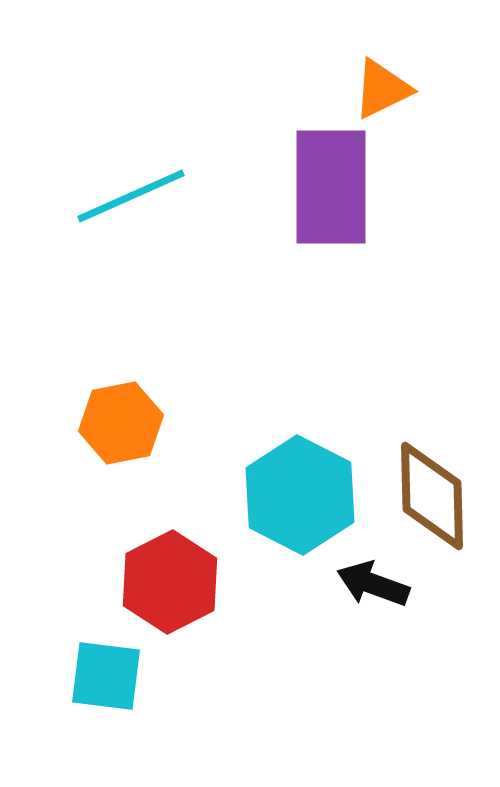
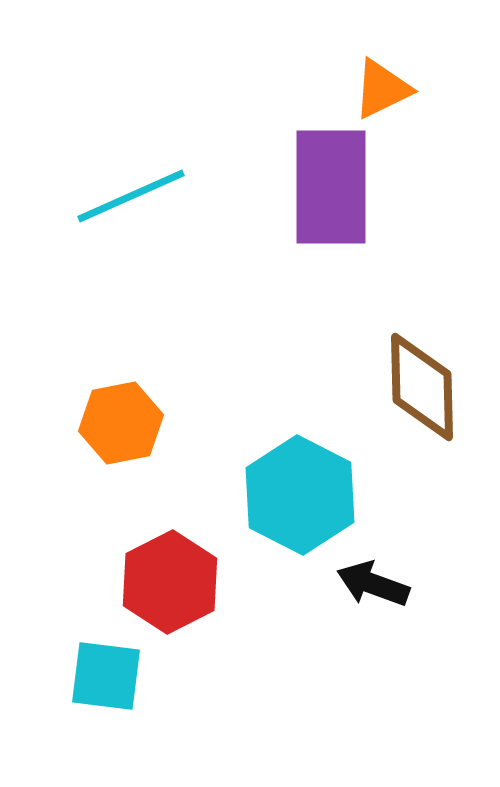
brown diamond: moved 10 px left, 109 px up
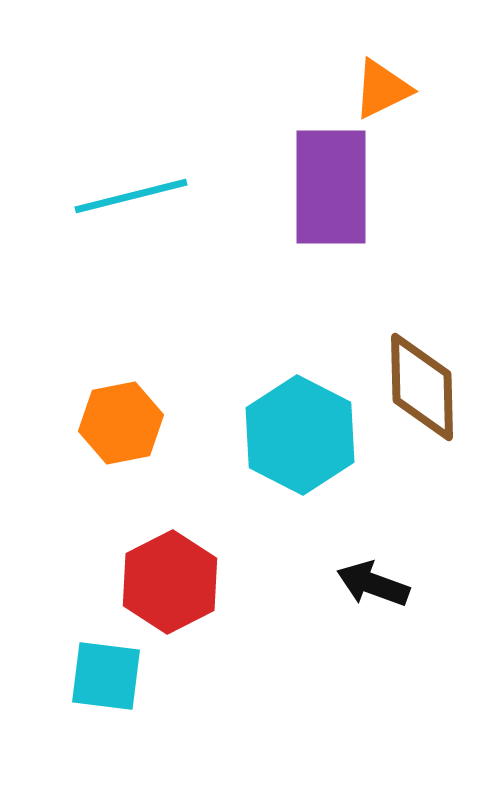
cyan line: rotated 10 degrees clockwise
cyan hexagon: moved 60 px up
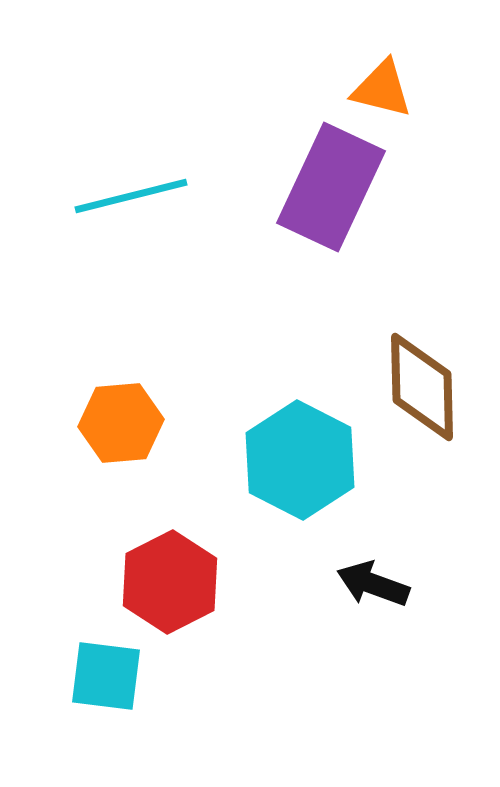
orange triangle: rotated 40 degrees clockwise
purple rectangle: rotated 25 degrees clockwise
orange hexagon: rotated 6 degrees clockwise
cyan hexagon: moved 25 px down
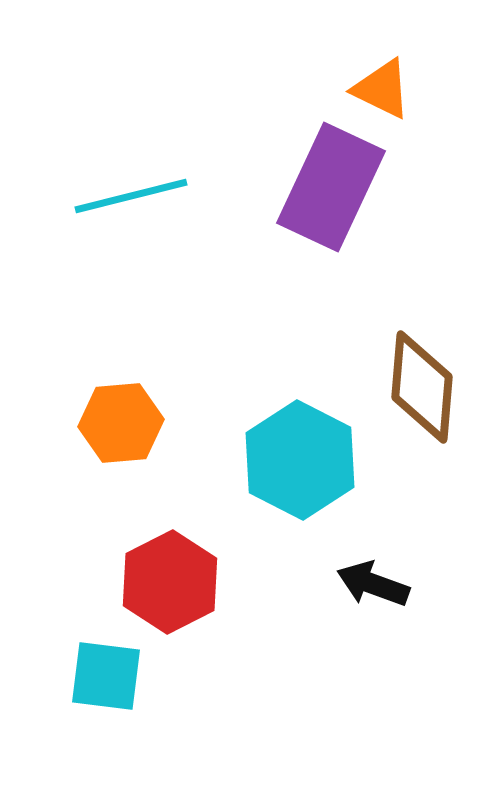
orange triangle: rotated 12 degrees clockwise
brown diamond: rotated 6 degrees clockwise
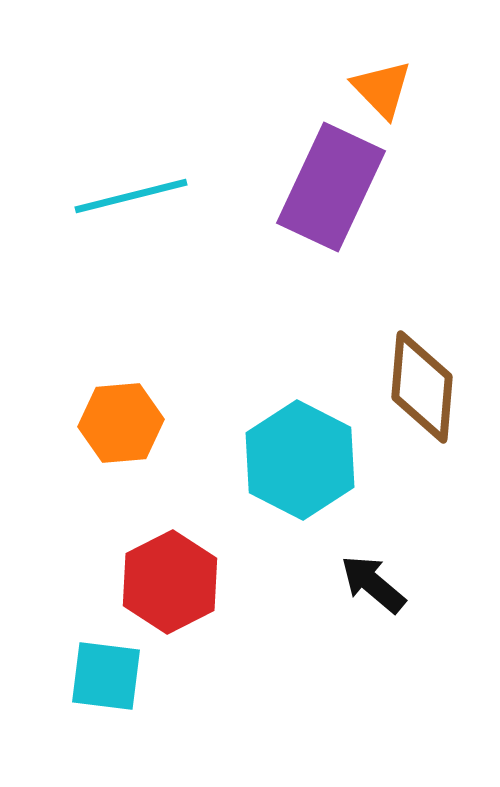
orange triangle: rotated 20 degrees clockwise
black arrow: rotated 20 degrees clockwise
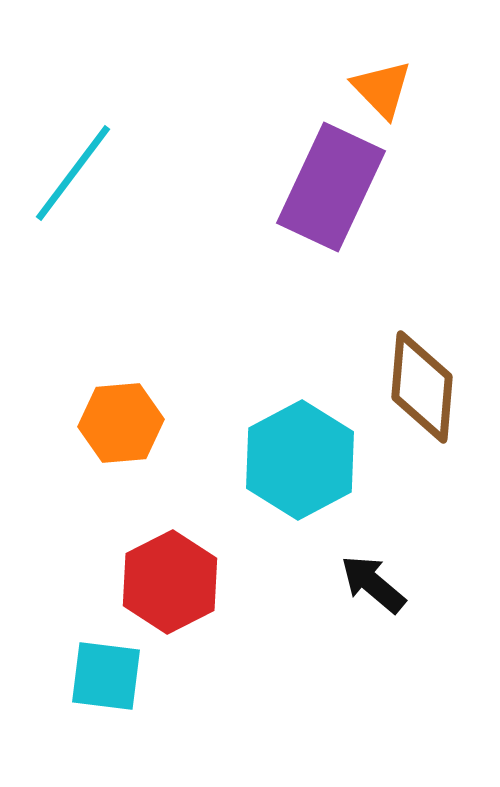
cyan line: moved 58 px left, 23 px up; rotated 39 degrees counterclockwise
cyan hexagon: rotated 5 degrees clockwise
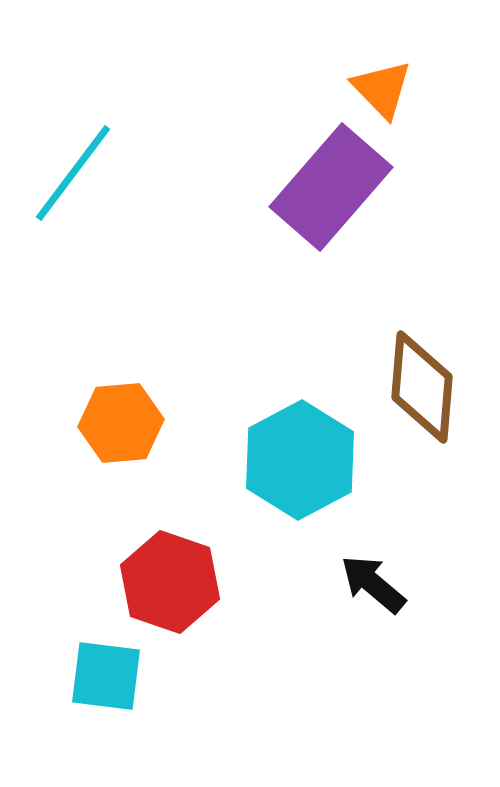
purple rectangle: rotated 16 degrees clockwise
red hexagon: rotated 14 degrees counterclockwise
